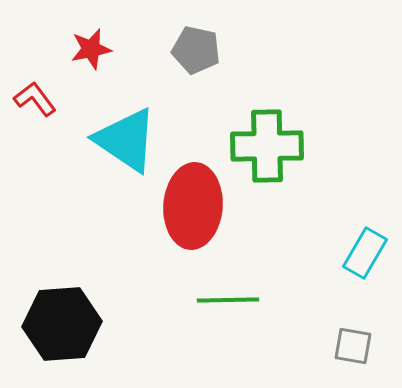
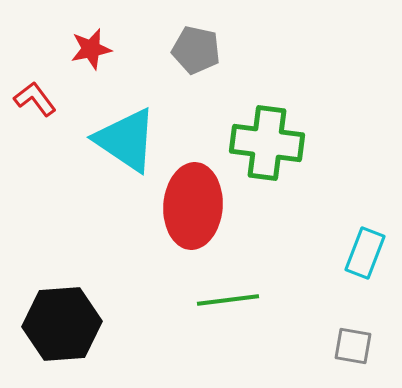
green cross: moved 3 px up; rotated 8 degrees clockwise
cyan rectangle: rotated 9 degrees counterclockwise
green line: rotated 6 degrees counterclockwise
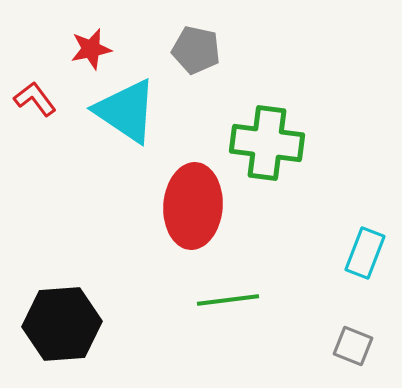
cyan triangle: moved 29 px up
gray square: rotated 12 degrees clockwise
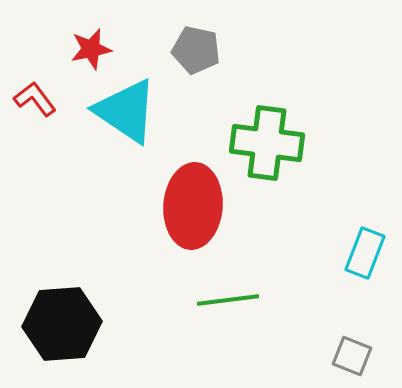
gray square: moved 1 px left, 10 px down
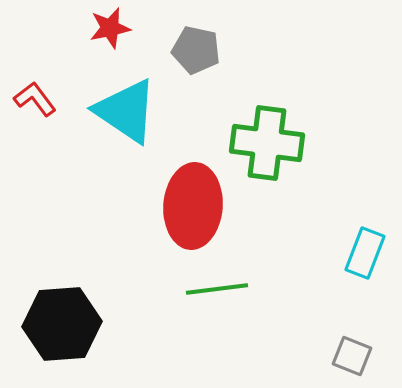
red star: moved 19 px right, 21 px up
green line: moved 11 px left, 11 px up
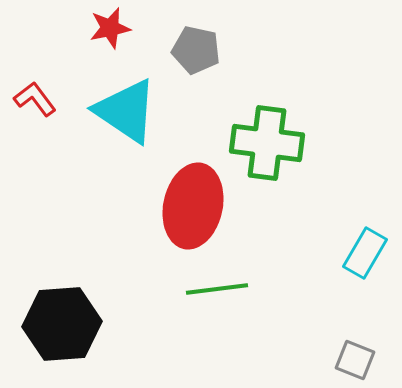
red ellipse: rotated 8 degrees clockwise
cyan rectangle: rotated 9 degrees clockwise
gray square: moved 3 px right, 4 px down
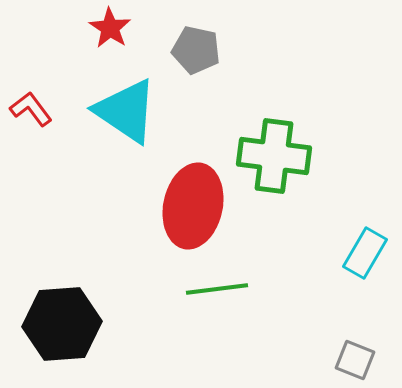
red star: rotated 27 degrees counterclockwise
red L-shape: moved 4 px left, 10 px down
green cross: moved 7 px right, 13 px down
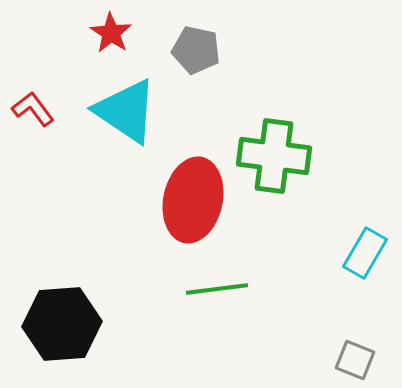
red star: moved 1 px right, 5 px down
red L-shape: moved 2 px right
red ellipse: moved 6 px up
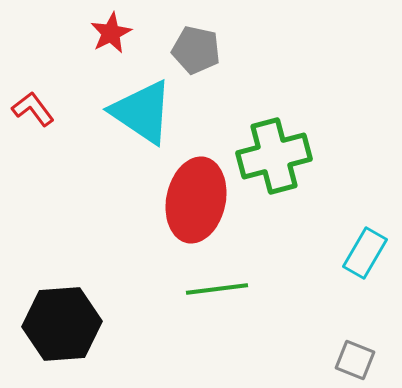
red star: rotated 12 degrees clockwise
cyan triangle: moved 16 px right, 1 px down
green cross: rotated 22 degrees counterclockwise
red ellipse: moved 3 px right
